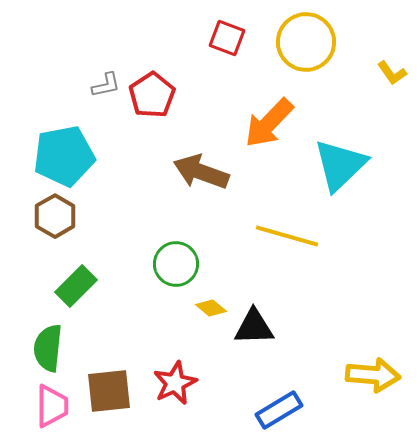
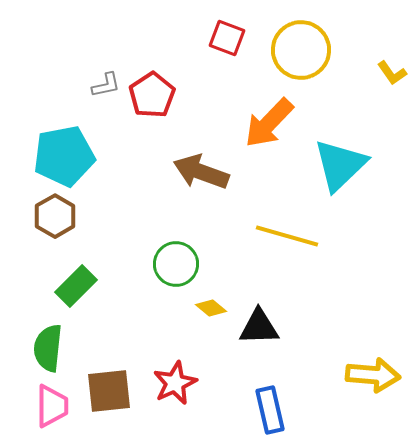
yellow circle: moved 5 px left, 8 px down
black triangle: moved 5 px right
blue rectangle: moved 9 px left; rotated 72 degrees counterclockwise
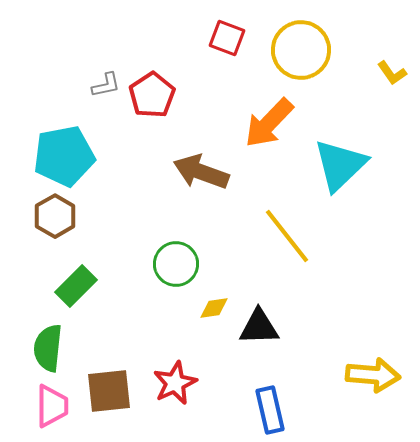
yellow line: rotated 36 degrees clockwise
yellow diamond: moved 3 px right; rotated 48 degrees counterclockwise
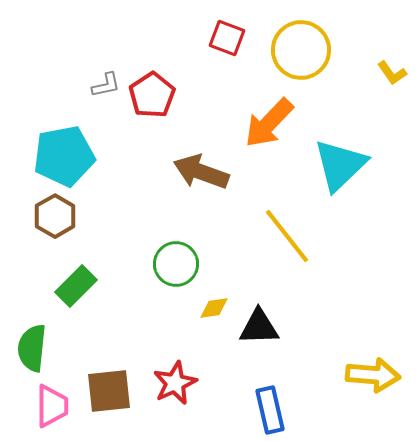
green semicircle: moved 16 px left
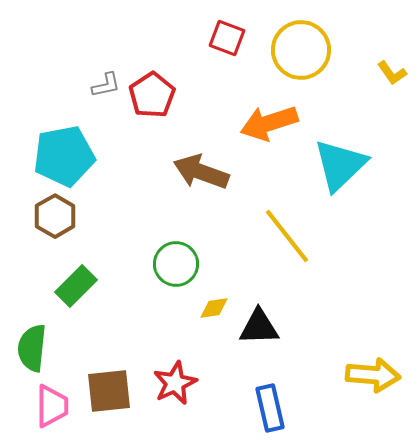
orange arrow: rotated 28 degrees clockwise
blue rectangle: moved 2 px up
